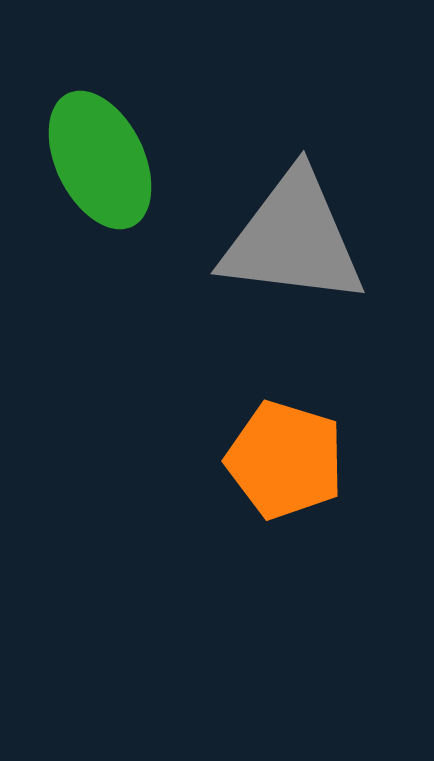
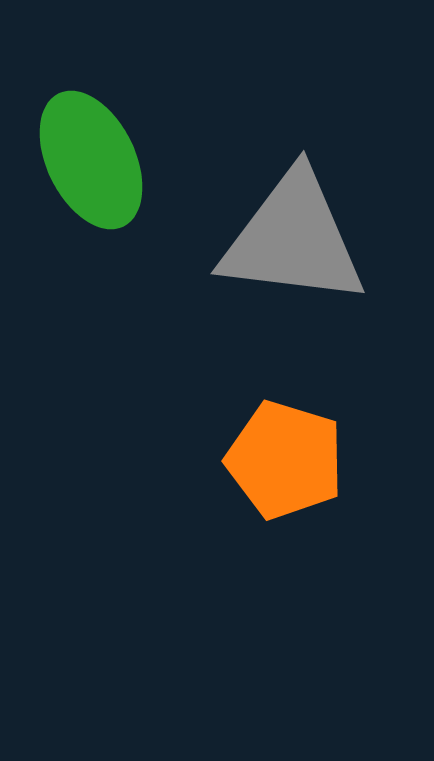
green ellipse: moved 9 px left
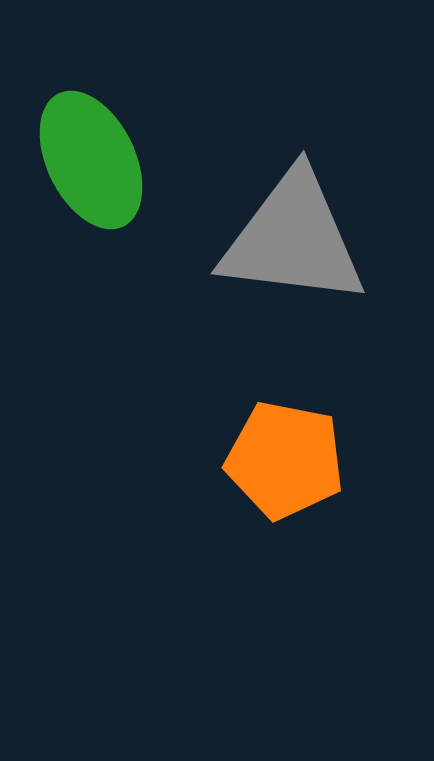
orange pentagon: rotated 6 degrees counterclockwise
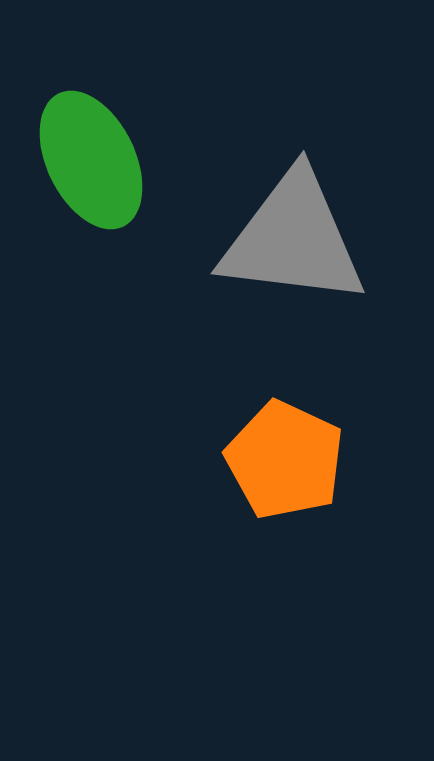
orange pentagon: rotated 14 degrees clockwise
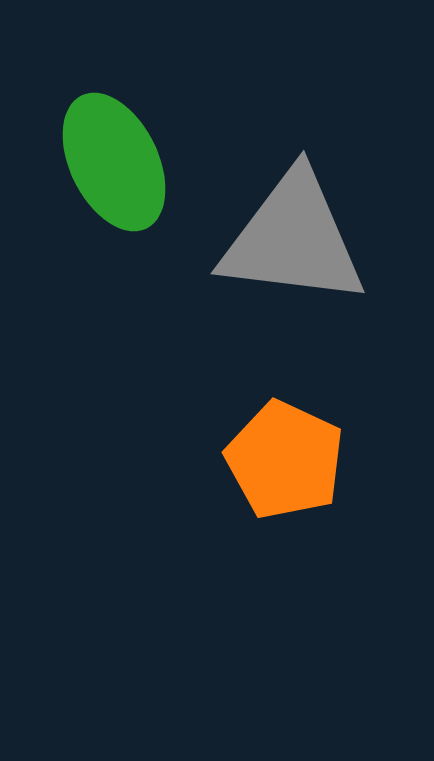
green ellipse: moved 23 px right, 2 px down
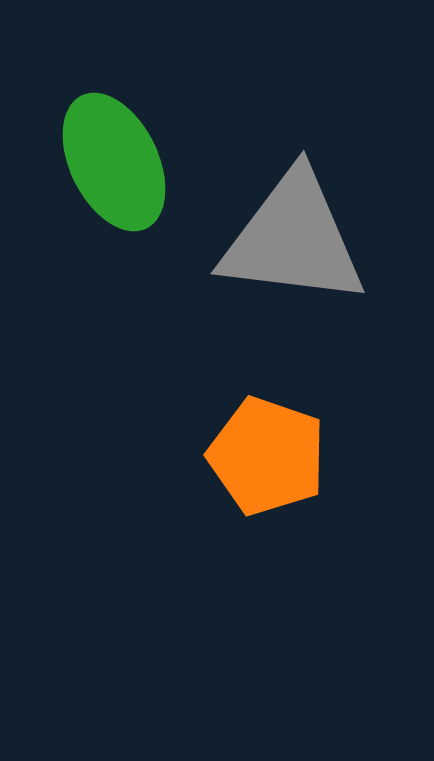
orange pentagon: moved 18 px left, 4 px up; rotated 6 degrees counterclockwise
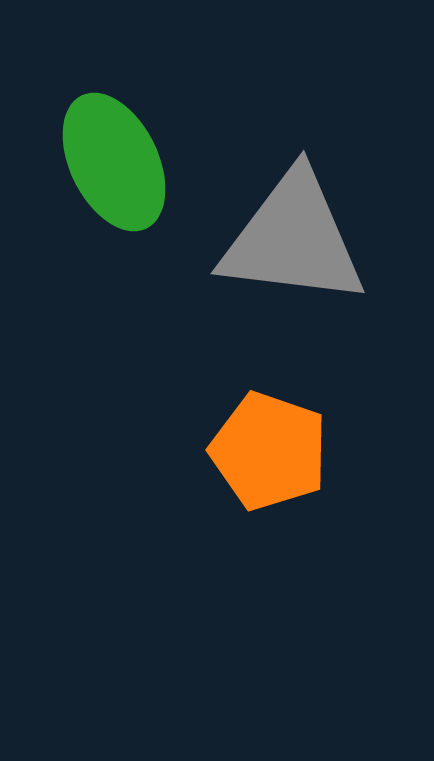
orange pentagon: moved 2 px right, 5 px up
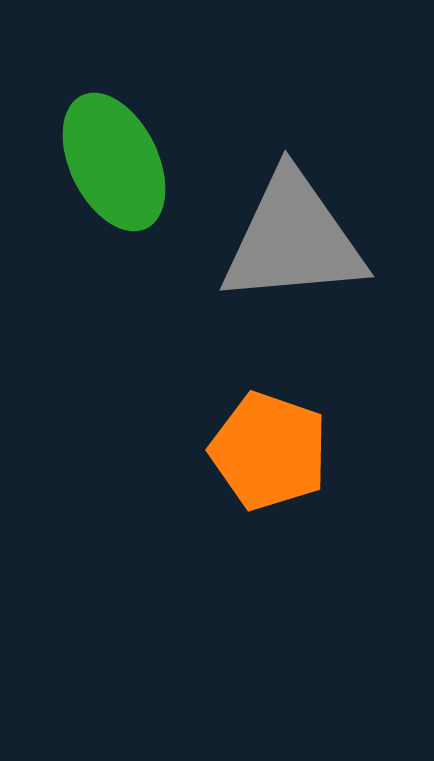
gray triangle: rotated 12 degrees counterclockwise
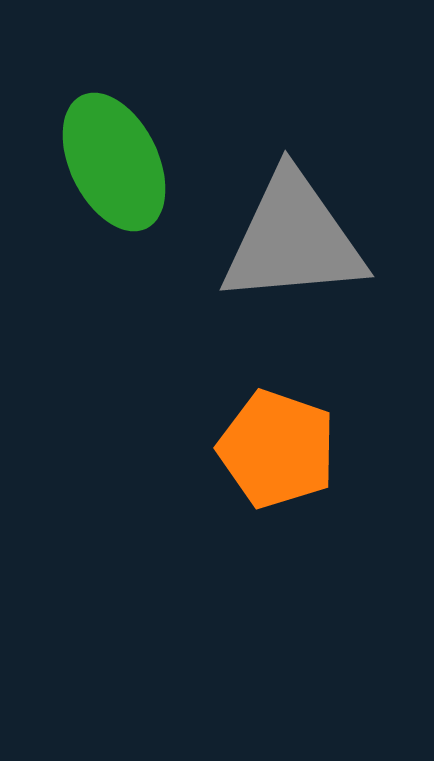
orange pentagon: moved 8 px right, 2 px up
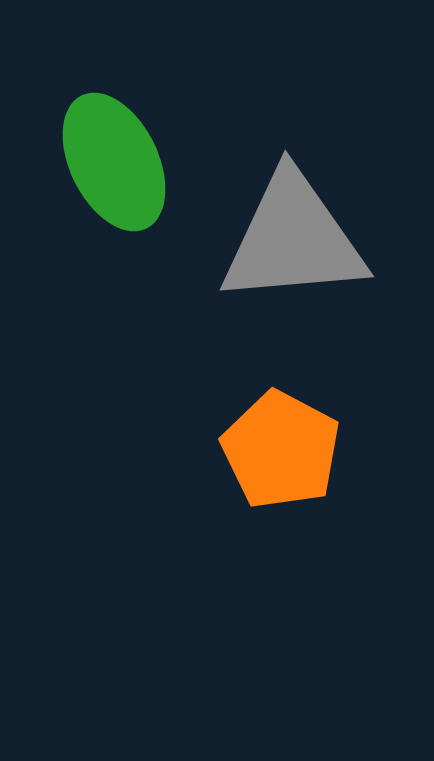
orange pentagon: moved 4 px right, 1 px down; rotated 9 degrees clockwise
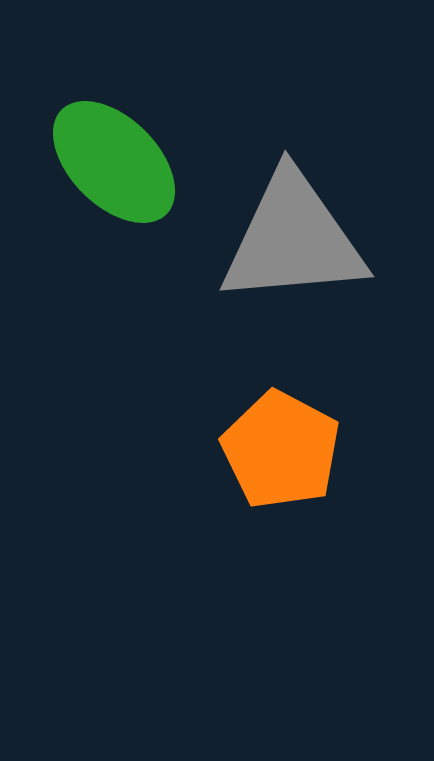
green ellipse: rotated 19 degrees counterclockwise
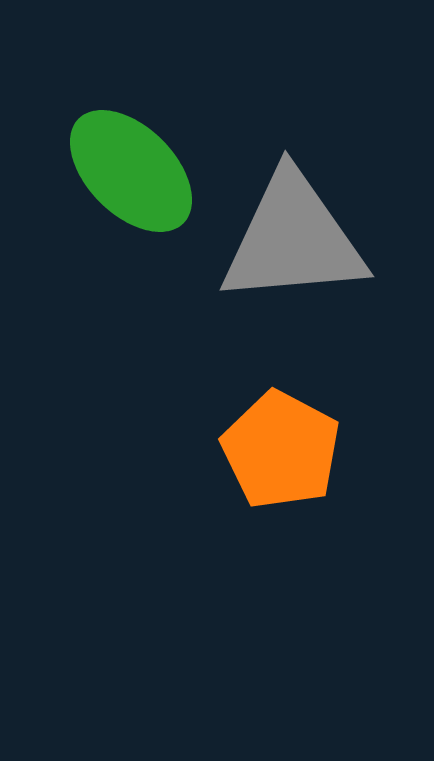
green ellipse: moved 17 px right, 9 px down
